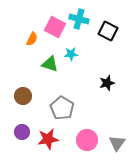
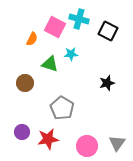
brown circle: moved 2 px right, 13 px up
pink circle: moved 6 px down
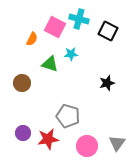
brown circle: moved 3 px left
gray pentagon: moved 6 px right, 8 px down; rotated 15 degrees counterclockwise
purple circle: moved 1 px right, 1 px down
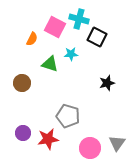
black square: moved 11 px left, 6 px down
pink circle: moved 3 px right, 2 px down
